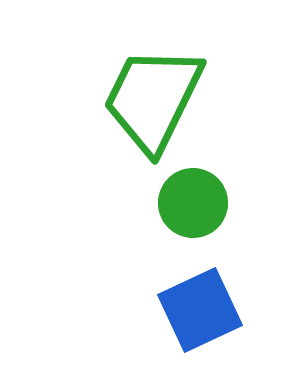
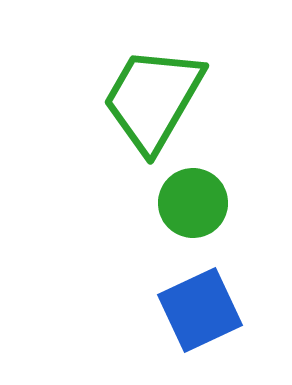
green trapezoid: rotated 4 degrees clockwise
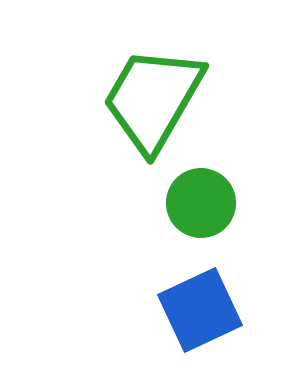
green circle: moved 8 px right
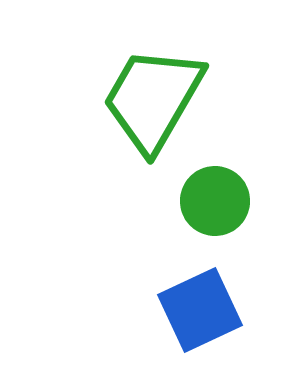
green circle: moved 14 px right, 2 px up
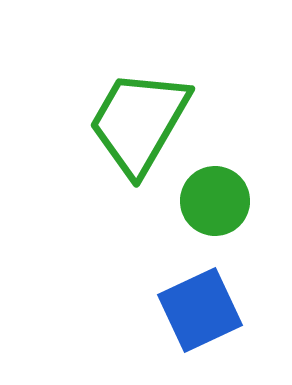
green trapezoid: moved 14 px left, 23 px down
